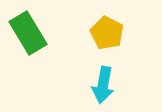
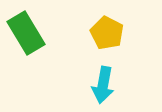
green rectangle: moved 2 px left
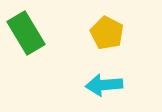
cyan arrow: moved 1 px right; rotated 75 degrees clockwise
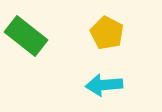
green rectangle: moved 3 px down; rotated 21 degrees counterclockwise
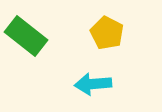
cyan arrow: moved 11 px left, 1 px up
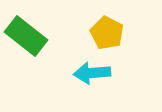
cyan arrow: moved 1 px left, 11 px up
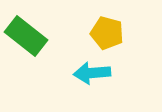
yellow pentagon: rotated 12 degrees counterclockwise
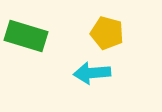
green rectangle: rotated 21 degrees counterclockwise
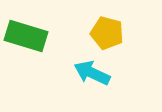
cyan arrow: rotated 30 degrees clockwise
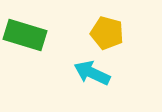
green rectangle: moved 1 px left, 1 px up
